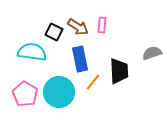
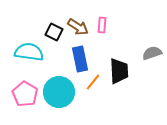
cyan semicircle: moved 3 px left
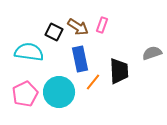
pink rectangle: rotated 14 degrees clockwise
pink pentagon: rotated 15 degrees clockwise
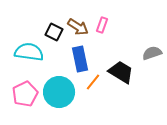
black trapezoid: moved 2 px right, 1 px down; rotated 56 degrees counterclockwise
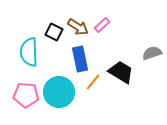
pink rectangle: rotated 28 degrees clockwise
cyan semicircle: rotated 100 degrees counterclockwise
pink pentagon: moved 1 px right, 1 px down; rotated 30 degrees clockwise
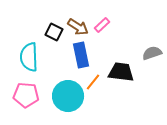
cyan semicircle: moved 5 px down
blue rectangle: moved 1 px right, 4 px up
black trapezoid: rotated 24 degrees counterclockwise
cyan circle: moved 9 px right, 4 px down
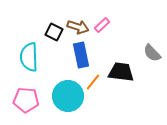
brown arrow: rotated 15 degrees counterclockwise
gray semicircle: rotated 114 degrees counterclockwise
pink pentagon: moved 5 px down
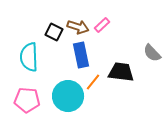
pink pentagon: moved 1 px right
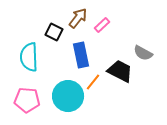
brown arrow: moved 9 px up; rotated 70 degrees counterclockwise
gray semicircle: moved 9 px left; rotated 18 degrees counterclockwise
black trapezoid: moved 1 px left, 1 px up; rotated 20 degrees clockwise
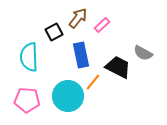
black square: rotated 36 degrees clockwise
black trapezoid: moved 2 px left, 4 px up
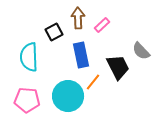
brown arrow: rotated 40 degrees counterclockwise
gray semicircle: moved 2 px left, 2 px up; rotated 18 degrees clockwise
black trapezoid: rotated 36 degrees clockwise
